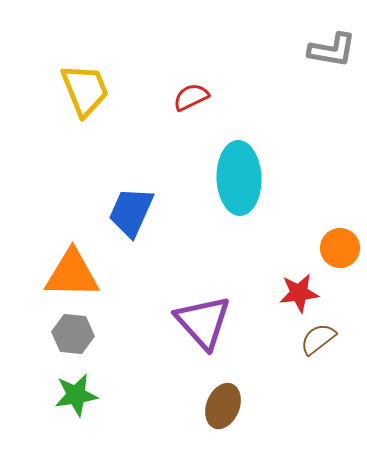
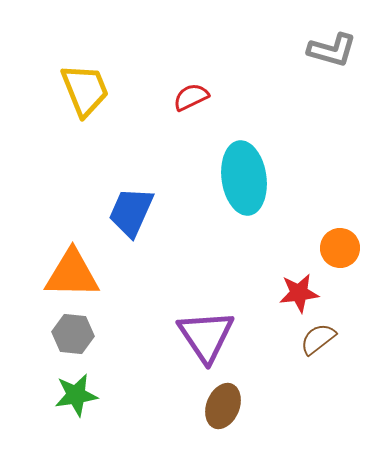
gray L-shape: rotated 6 degrees clockwise
cyan ellipse: moved 5 px right; rotated 6 degrees counterclockwise
purple triangle: moved 3 px right, 14 px down; rotated 8 degrees clockwise
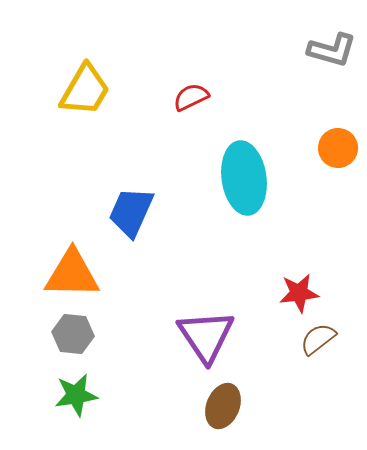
yellow trapezoid: rotated 52 degrees clockwise
orange circle: moved 2 px left, 100 px up
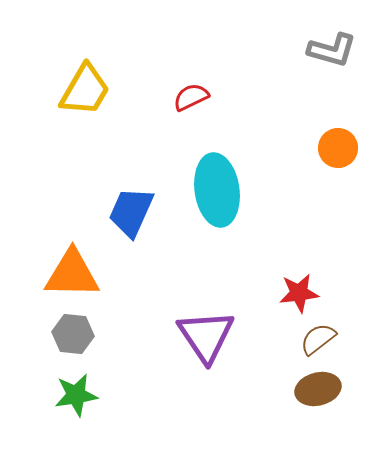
cyan ellipse: moved 27 px left, 12 px down
brown ellipse: moved 95 px right, 17 px up; rotated 54 degrees clockwise
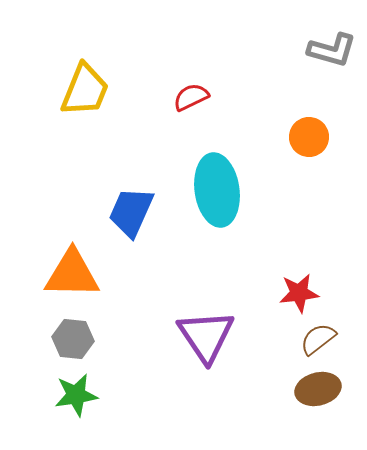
yellow trapezoid: rotated 8 degrees counterclockwise
orange circle: moved 29 px left, 11 px up
gray hexagon: moved 5 px down
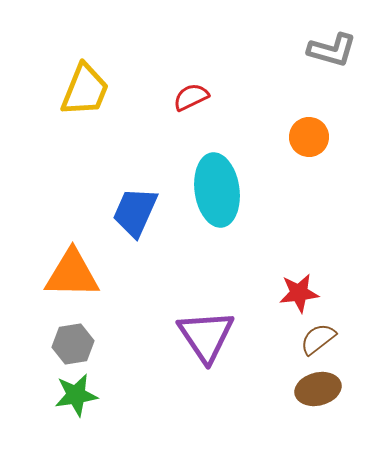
blue trapezoid: moved 4 px right
gray hexagon: moved 5 px down; rotated 15 degrees counterclockwise
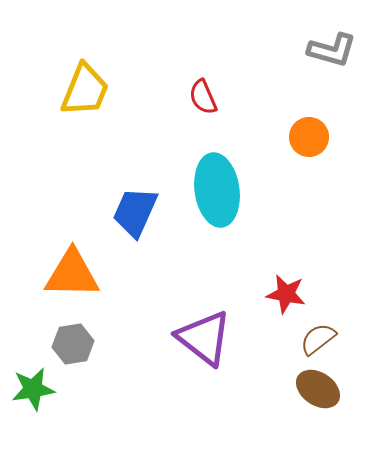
red semicircle: moved 12 px right; rotated 87 degrees counterclockwise
red star: moved 13 px left, 1 px down; rotated 18 degrees clockwise
purple triangle: moved 2 px left, 2 px down; rotated 18 degrees counterclockwise
brown ellipse: rotated 48 degrees clockwise
green star: moved 43 px left, 6 px up
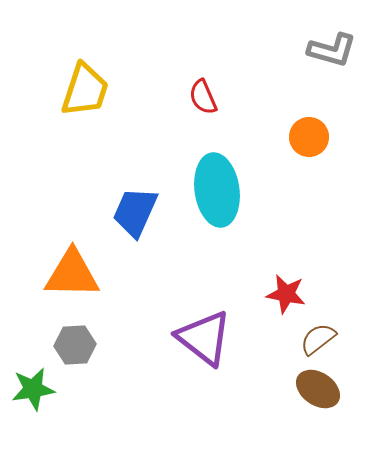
yellow trapezoid: rotated 4 degrees counterclockwise
gray hexagon: moved 2 px right, 1 px down; rotated 6 degrees clockwise
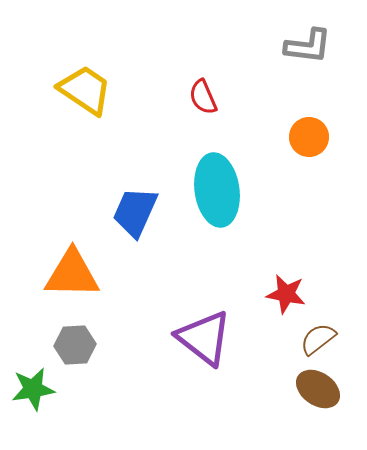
gray L-shape: moved 24 px left, 4 px up; rotated 9 degrees counterclockwise
yellow trapezoid: rotated 74 degrees counterclockwise
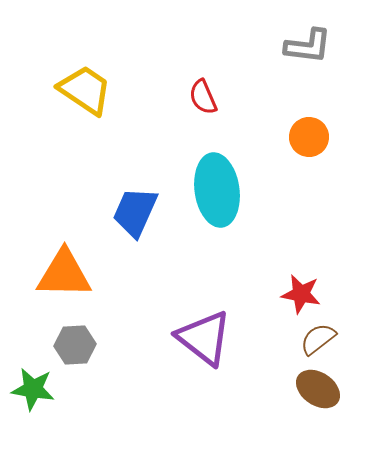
orange triangle: moved 8 px left
red star: moved 15 px right
green star: rotated 18 degrees clockwise
